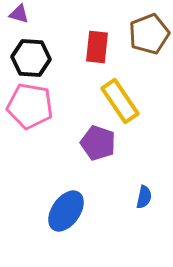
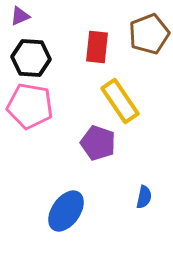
purple triangle: moved 1 px right, 2 px down; rotated 40 degrees counterclockwise
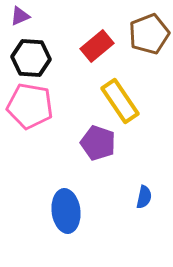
red rectangle: moved 1 px up; rotated 44 degrees clockwise
blue ellipse: rotated 42 degrees counterclockwise
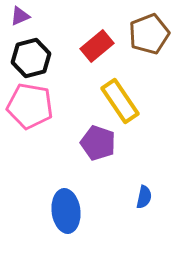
black hexagon: rotated 18 degrees counterclockwise
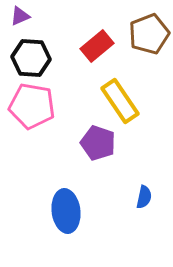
black hexagon: rotated 18 degrees clockwise
pink pentagon: moved 2 px right
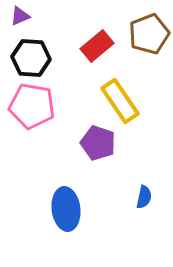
blue ellipse: moved 2 px up
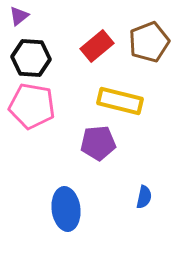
purple triangle: moved 1 px left; rotated 15 degrees counterclockwise
brown pentagon: moved 8 px down
yellow rectangle: rotated 42 degrees counterclockwise
purple pentagon: rotated 24 degrees counterclockwise
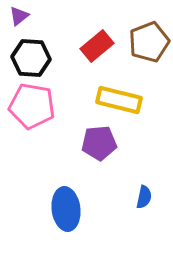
yellow rectangle: moved 1 px left, 1 px up
purple pentagon: moved 1 px right
